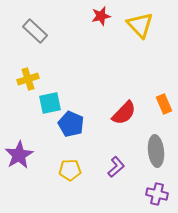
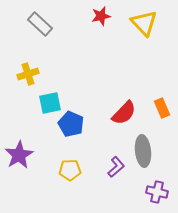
yellow triangle: moved 4 px right, 2 px up
gray rectangle: moved 5 px right, 7 px up
yellow cross: moved 5 px up
orange rectangle: moved 2 px left, 4 px down
gray ellipse: moved 13 px left
purple cross: moved 2 px up
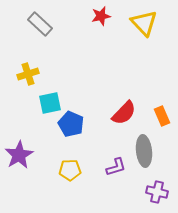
orange rectangle: moved 8 px down
gray ellipse: moved 1 px right
purple L-shape: rotated 25 degrees clockwise
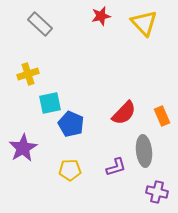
purple star: moved 4 px right, 7 px up
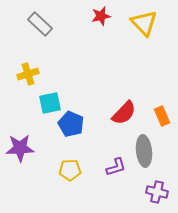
purple star: moved 3 px left; rotated 28 degrees clockwise
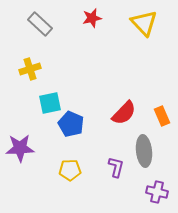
red star: moved 9 px left, 2 px down
yellow cross: moved 2 px right, 5 px up
purple L-shape: rotated 60 degrees counterclockwise
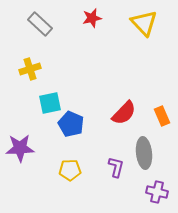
gray ellipse: moved 2 px down
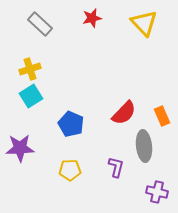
cyan square: moved 19 px left, 7 px up; rotated 20 degrees counterclockwise
gray ellipse: moved 7 px up
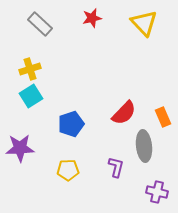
orange rectangle: moved 1 px right, 1 px down
blue pentagon: rotated 30 degrees clockwise
yellow pentagon: moved 2 px left
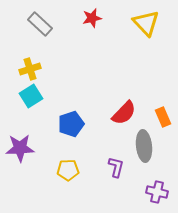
yellow triangle: moved 2 px right
